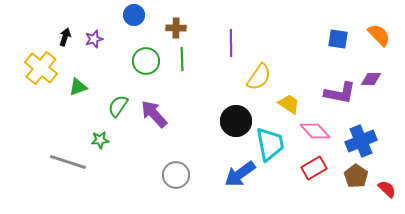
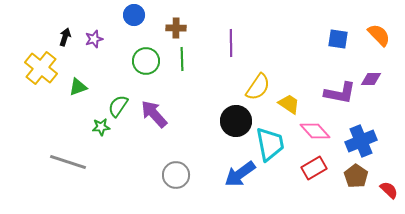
yellow semicircle: moved 1 px left, 10 px down
green star: moved 1 px right, 13 px up
red semicircle: moved 2 px right, 1 px down
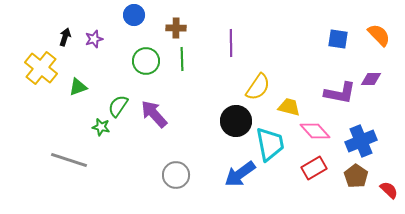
yellow trapezoid: moved 3 px down; rotated 20 degrees counterclockwise
green star: rotated 18 degrees clockwise
gray line: moved 1 px right, 2 px up
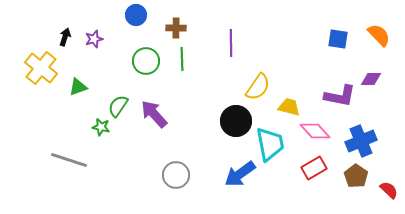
blue circle: moved 2 px right
purple L-shape: moved 3 px down
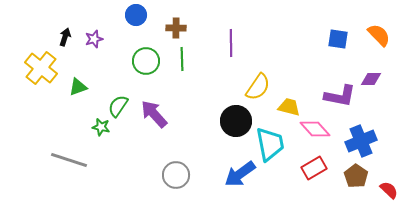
pink diamond: moved 2 px up
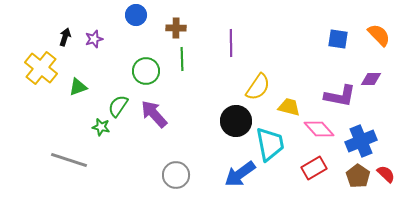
green circle: moved 10 px down
pink diamond: moved 4 px right
brown pentagon: moved 2 px right
red semicircle: moved 3 px left, 16 px up
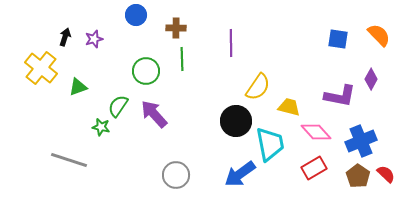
purple diamond: rotated 60 degrees counterclockwise
pink diamond: moved 3 px left, 3 px down
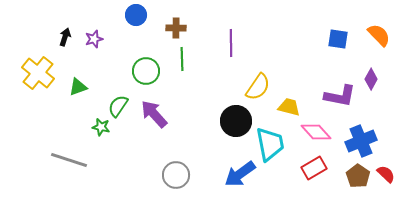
yellow cross: moved 3 px left, 5 px down
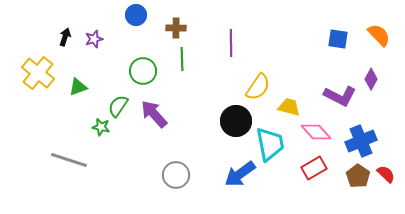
green circle: moved 3 px left
purple L-shape: rotated 16 degrees clockwise
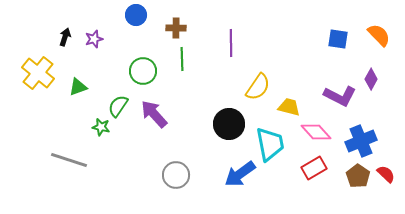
black circle: moved 7 px left, 3 px down
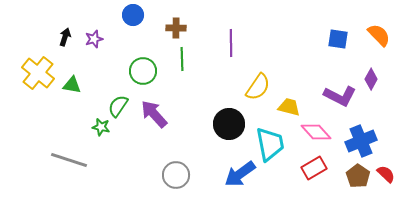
blue circle: moved 3 px left
green triangle: moved 6 px left, 2 px up; rotated 30 degrees clockwise
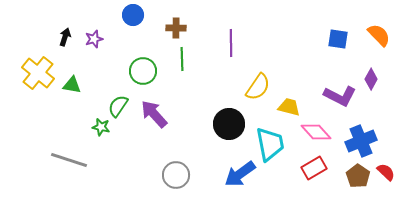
red semicircle: moved 2 px up
